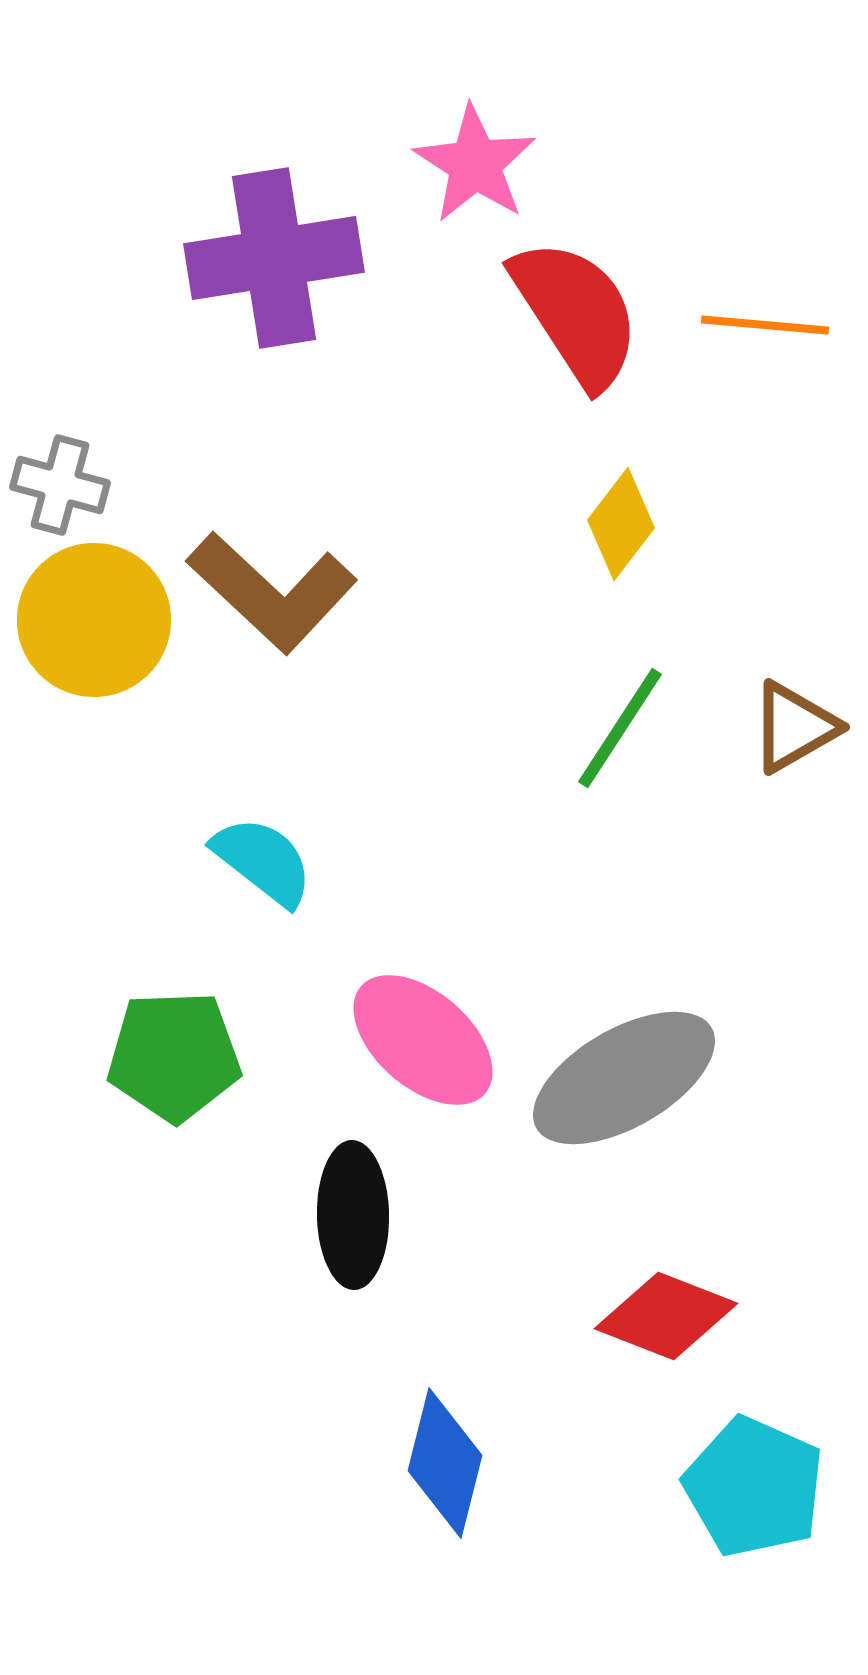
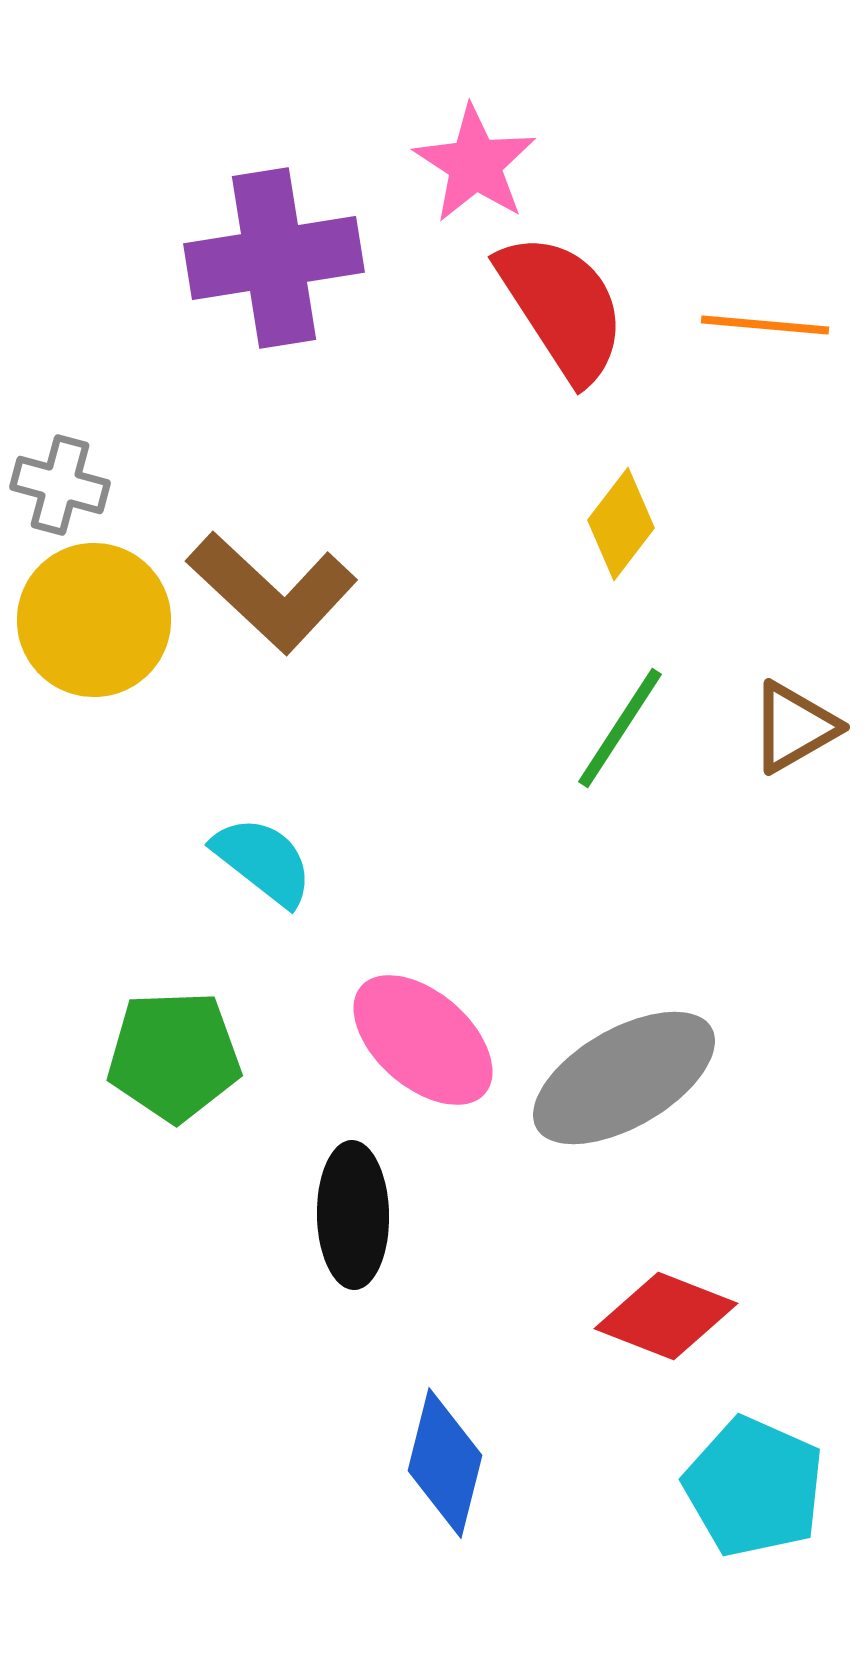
red semicircle: moved 14 px left, 6 px up
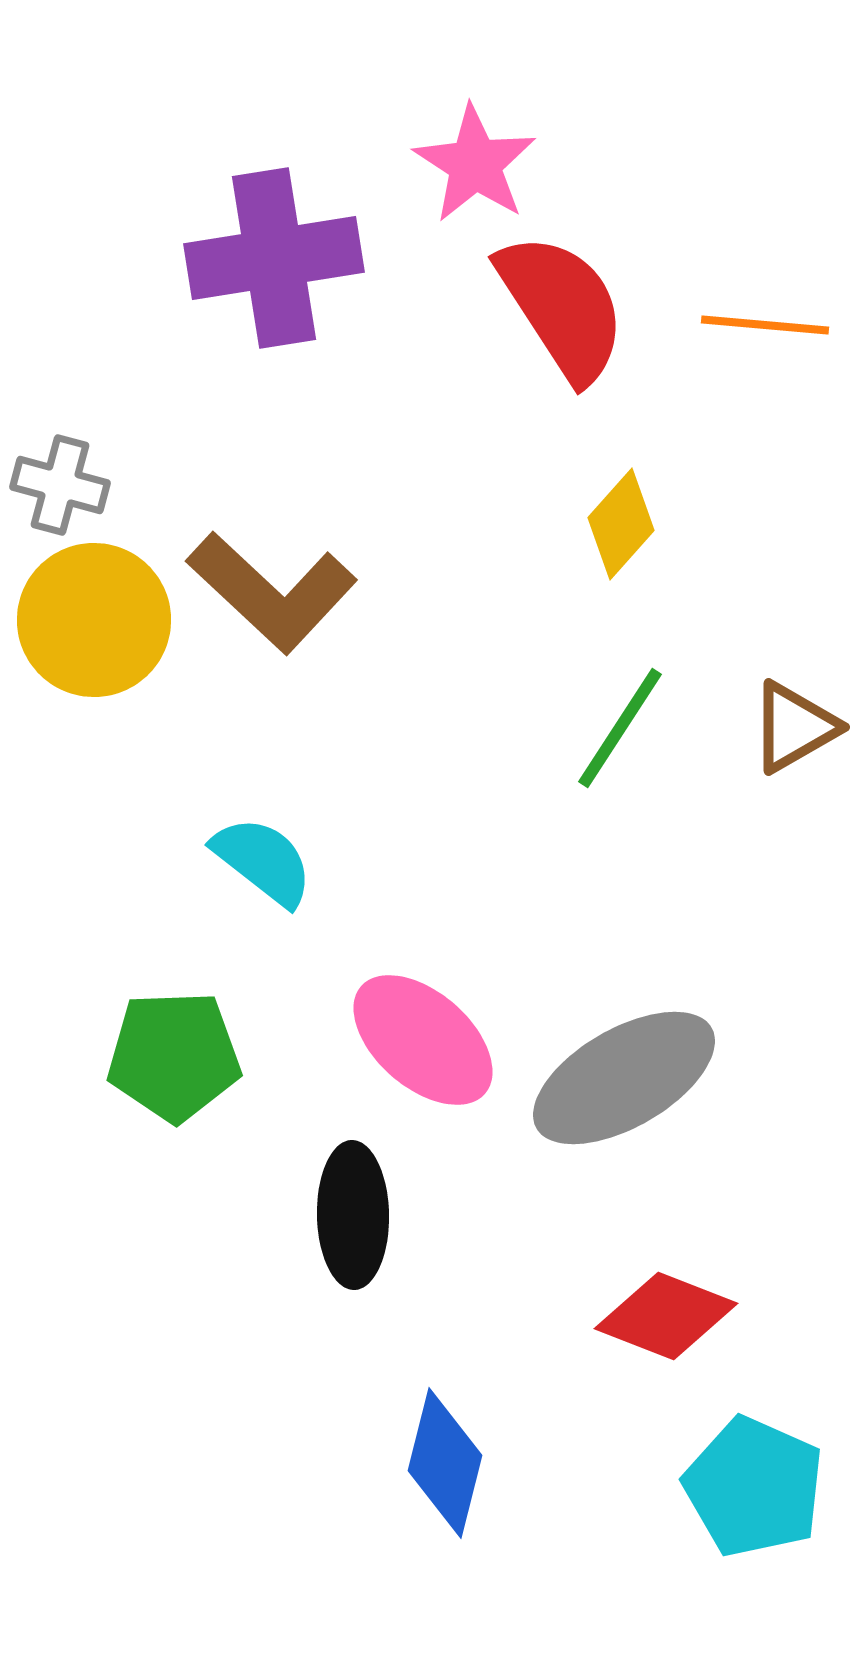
yellow diamond: rotated 4 degrees clockwise
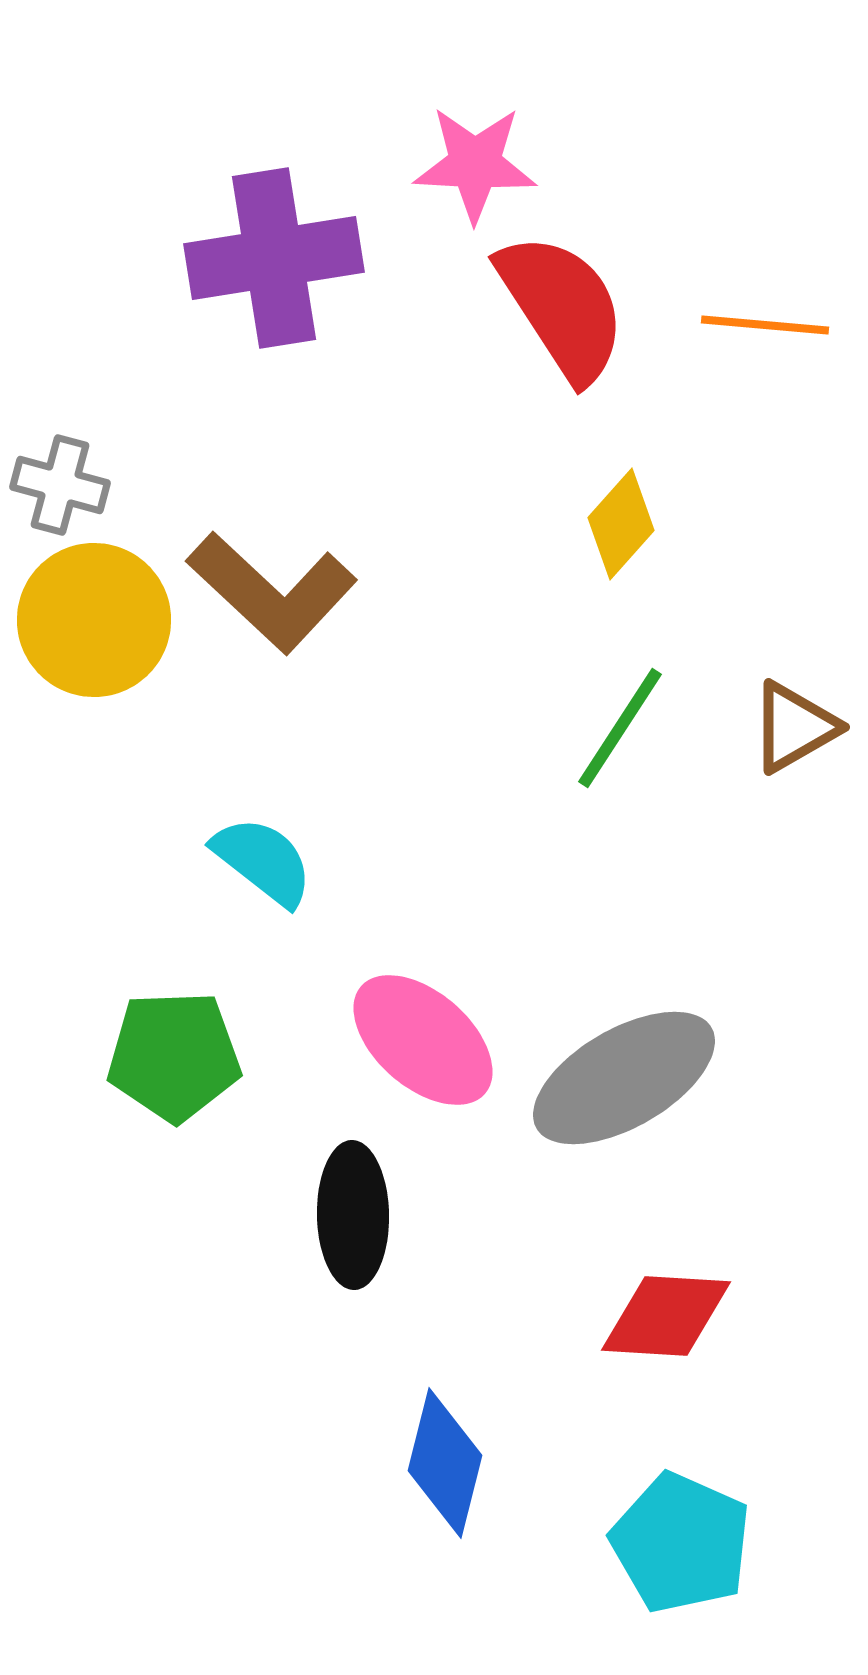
pink star: rotated 30 degrees counterclockwise
red diamond: rotated 18 degrees counterclockwise
cyan pentagon: moved 73 px left, 56 px down
